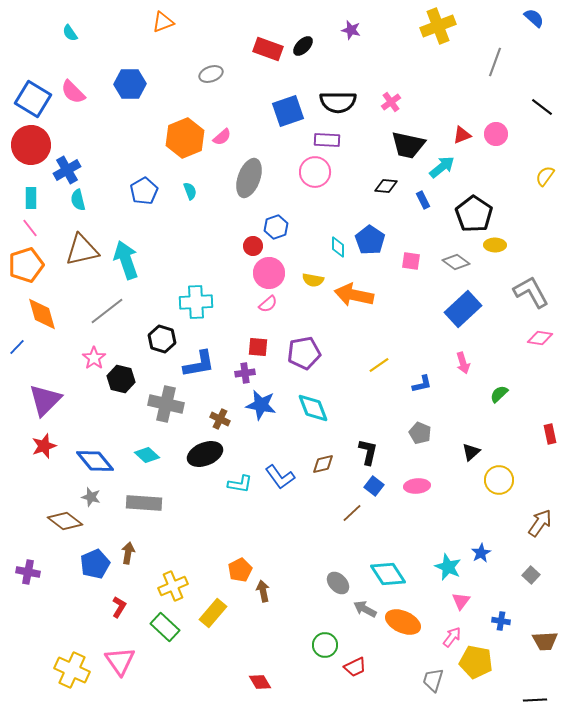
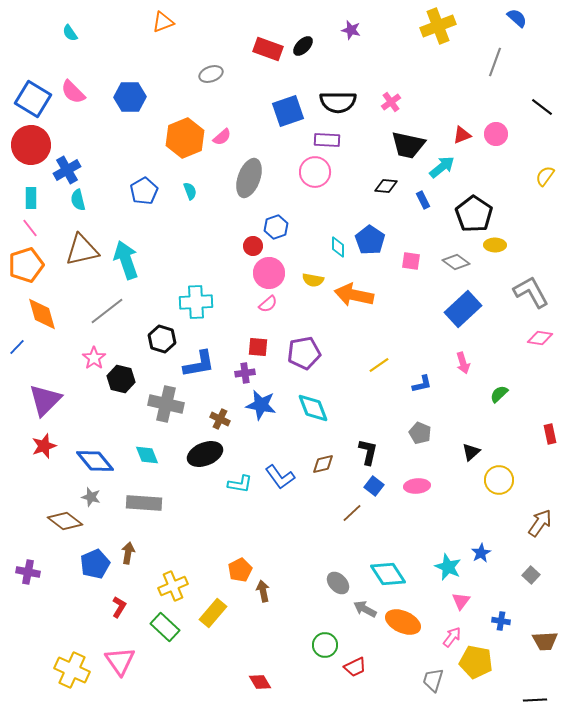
blue semicircle at (534, 18): moved 17 px left
blue hexagon at (130, 84): moved 13 px down
cyan diamond at (147, 455): rotated 25 degrees clockwise
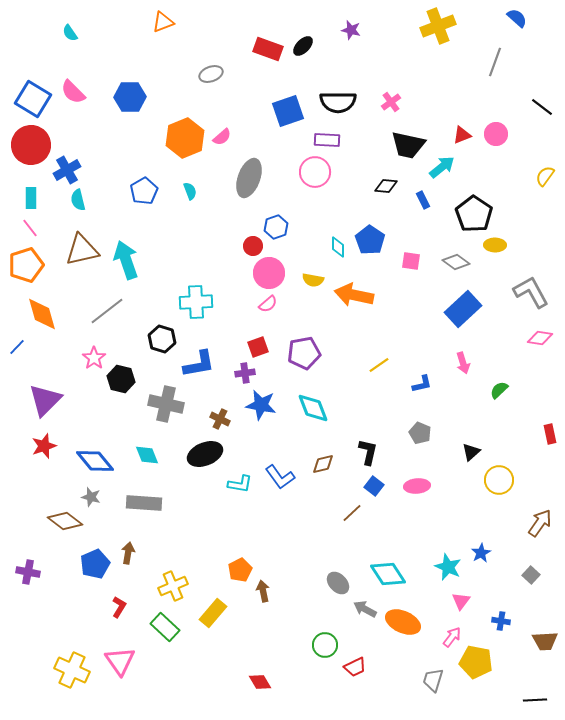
red square at (258, 347): rotated 25 degrees counterclockwise
green semicircle at (499, 394): moved 4 px up
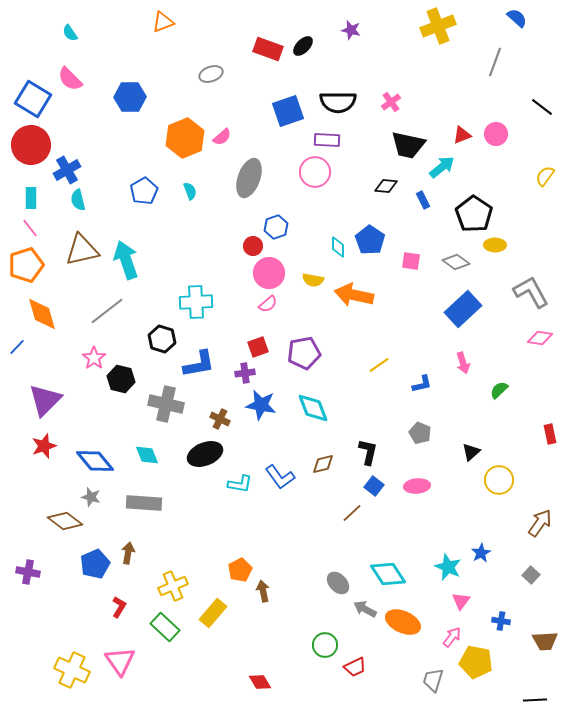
pink semicircle at (73, 92): moved 3 px left, 13 px up
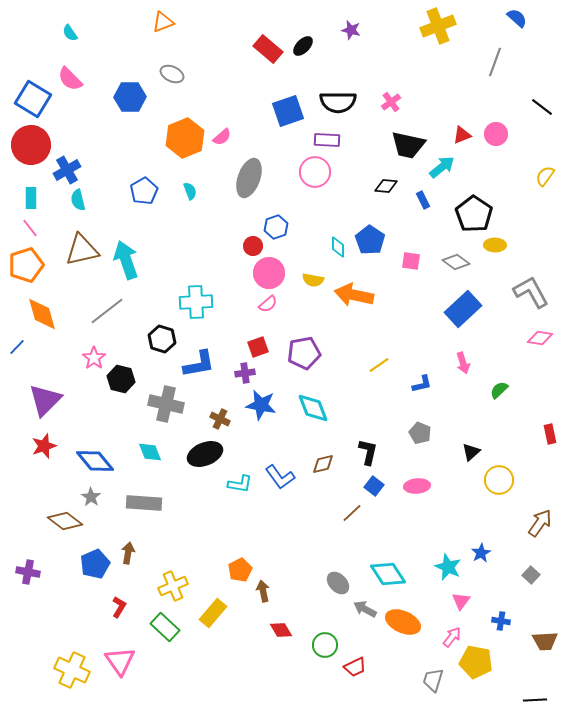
red rectangle at (268, 49): rotated 20 degrees clockwise
gray ellipse at (211, 74): moved 39 px left; rotated 45 degrees clockwise
cyan diamond at (147, 455): moved 3 px right, 3 px up
gray star at (91, 497): rotated 18 degrees clockwise
red diamond at (260, 682): moved 21 px right, 52 px up
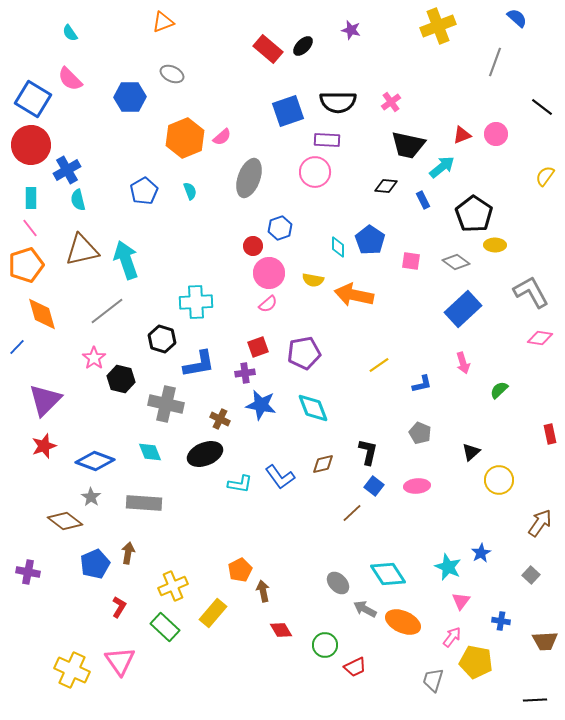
blue hexagon at (276, 227): moved 4 px right, 1 px down
blue diamond at (95, 461): rotated 30 degrees counterclockwise
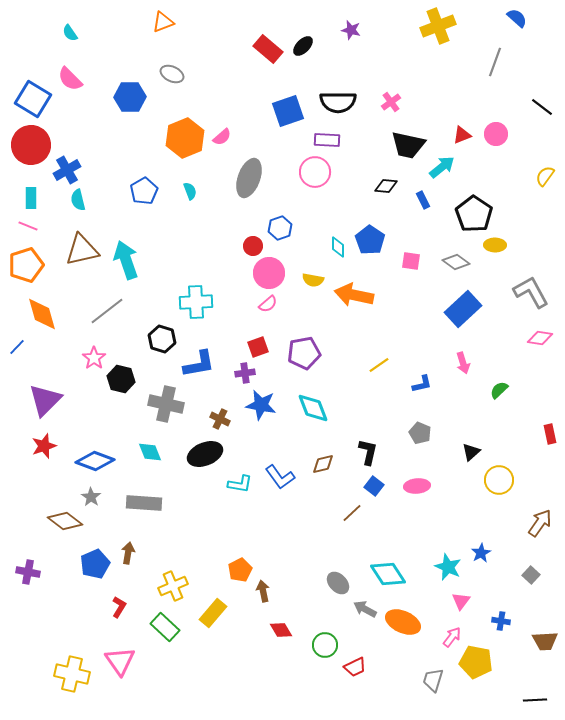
pink line at (30, 228): moved 2 px left, 2 px up; rotated 30 degrees counterclockwise
yellow cross at (72, 670): moved 4 px down; rotated 12 degrees counterclockwise
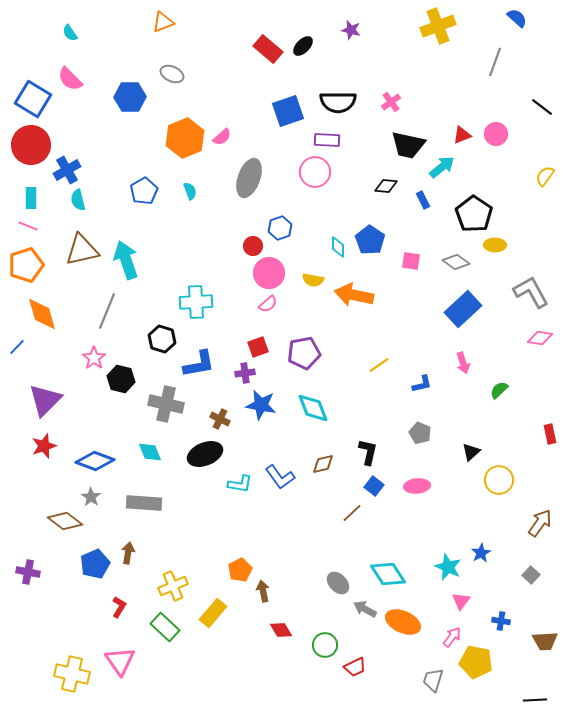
gray line at (107, 311): rotated 30 degrees counterclockwise
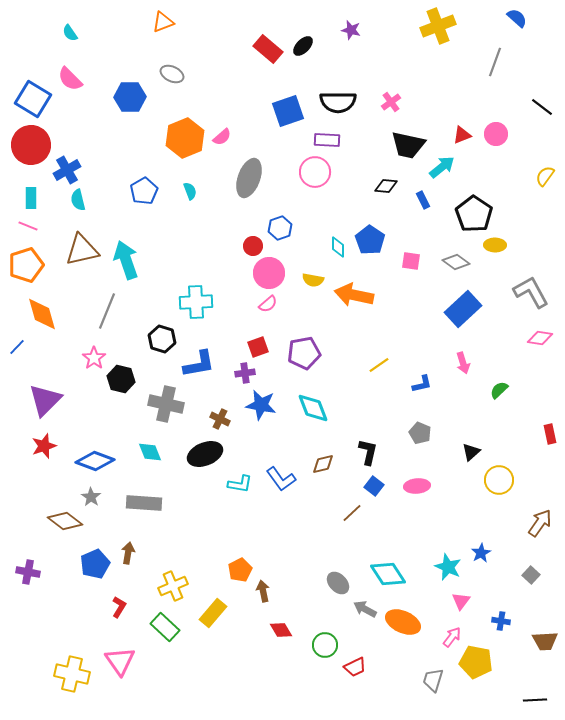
blue L-shape at (280, 477): moved 1 px right, 2 px down
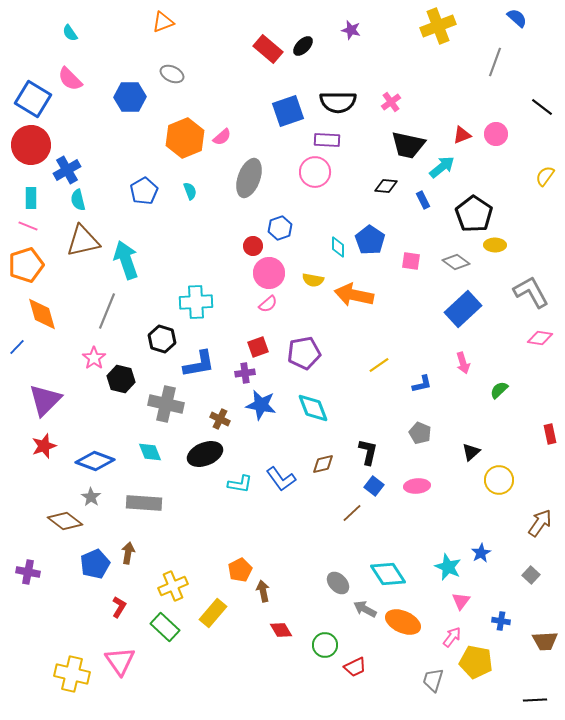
brown triangle at (82, 250): moved 1 px right, 9 px up
